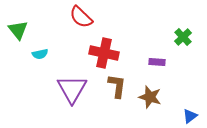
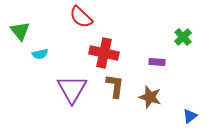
green triangle: moved 2 px right, 1 px down
brown L-shape: moved 2 px left
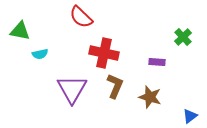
green triangle: rotated 40 degrees counterclockwise
brown L-shape: rotated 15 degrees clockwise
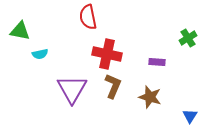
red semicircle: moved 7 px right; rotated 35 degrees clockwise
green cross: moved 5 px right, 1 px down; rotated 12 degrees clockwise
red cross: moved 3 px right, 1 px down
brown L-shape: moved 2 px left
blue triangle: rotated 21 degrees counterclockwise
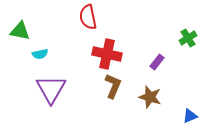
purple rectangle: rotated 56 degrees counterclockwise
purple triangle: moved 21 px left
blue triangle: rotated 35 degrees clockwise
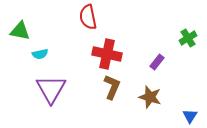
brown L-shape: moved 1 px left, 1 px down
blue triangle: rotated 35 degrees counterclockwise
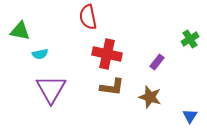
green cross: moved 2 px right, 1 px down
brown L-shape: rotated 75 degrees clockwise
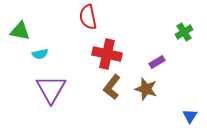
green cross: moved 6 px left, 7 px up
purple rectangle: rotated 21 degrees clockwise
brown L-shape: rotated 120 degrees clockwise
brown star: moved 4 px left, 8 px up
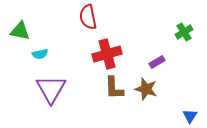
red cross: rotated 28 degrees counterclockwise
brown L-shape: moved 2 px right, 1 px down; rotated 40 degrees counterclockwise
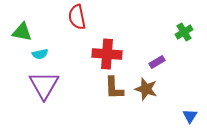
red semicircle: moved 11 px left
green triangle: moved 2 px right, 1 px down
red cross: rotated 20 degrees clockwise
purple triangle: moved 7 px left, 4 px up
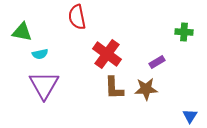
green cross: rotated 36 degrees clockwise
red cross: rotated 32 degrees clockwise
brown star: rotated 20 degrees counterclockwise
